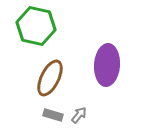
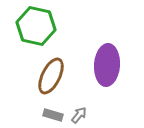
brown ellipse: moved 1 px right, 2 px up
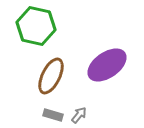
purple ellipse: rotated 51 degrees clockwise
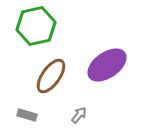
green hexagon: rotated 24 degrees counterclockwise
brown ellipse: rotated 9 degrees clockwise
gray rectangle: moved 26 px left
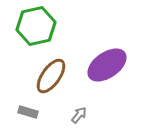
gray rectangle: moved 1 px right, 3 px up
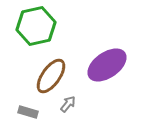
gray arrow: moved 11 px left, 11 px up
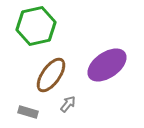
brown ellipse: moved 1 px up
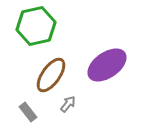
gray rectangle: rotated 36 degrees clockwise
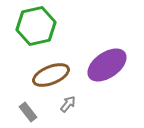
brown ellipse: rotated 33 degrees clockwise
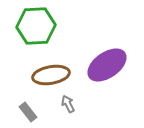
green hexagon: rotated 9 degrees clockwise
brown ellipse: rotated 12 degrees clockwise
gray arrow: rotated 66 degrees counterclockwise
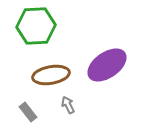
gray arrow: moved 1 px down
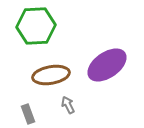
gray rectangle: moved 2 px down; rotated 18 degrees clockwise
